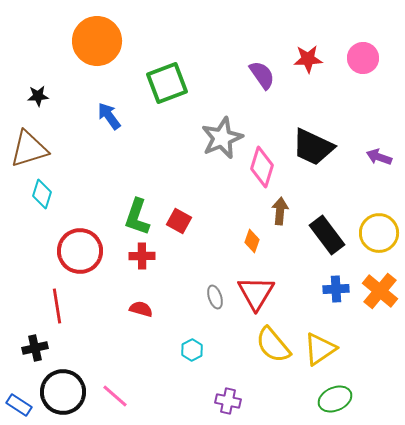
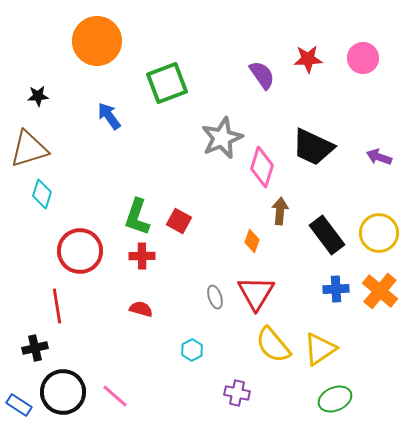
purple cross: moved 9 px right, 8 px up
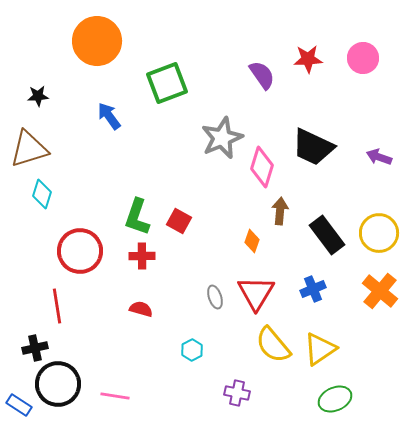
blue cross: moved 23 px left; rotated 20 degrees counterclockwise
black circle: moved 5 px left, 8 px up
pink line: rotated 32 degrees counterclockwise
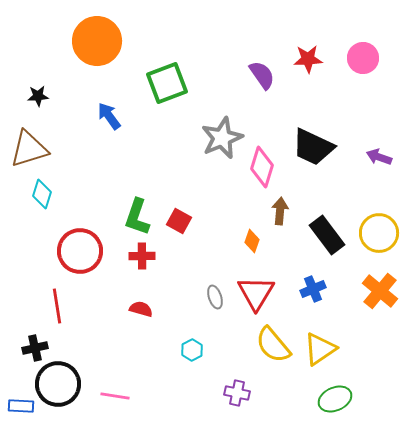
blue rectangle: moved 2 px right, 1 px down; rotated 30 degrees counterclockwise
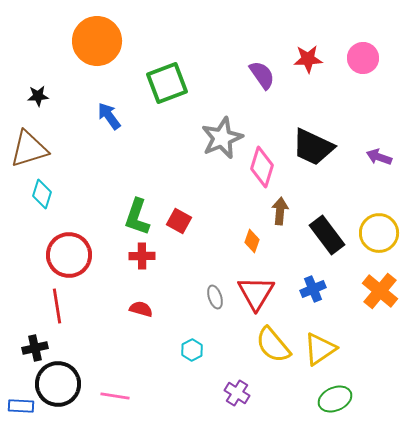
red circle: moved 11 px left, 4 px down
purple cross: rotated 20 degrees clockwise
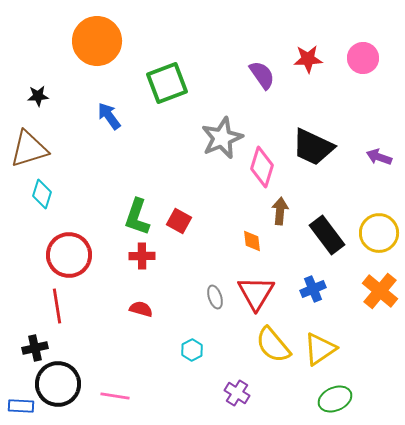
orange diamond: rotated 25 degrees counterclockwise
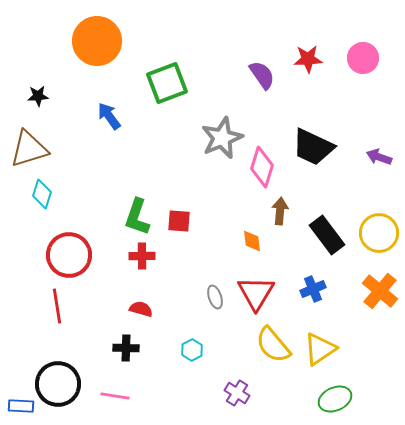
red square: rotated 25 degrees counterclockwise
black cross: moved 91 px right; rotated 15 degrees clockwise
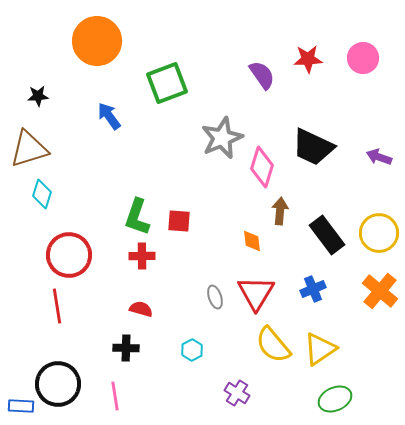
pink line: rotated 72 degrees clockwise
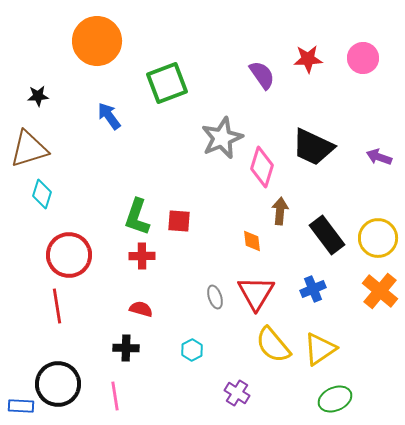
yellow circle: moved 1 px left, 5 px down
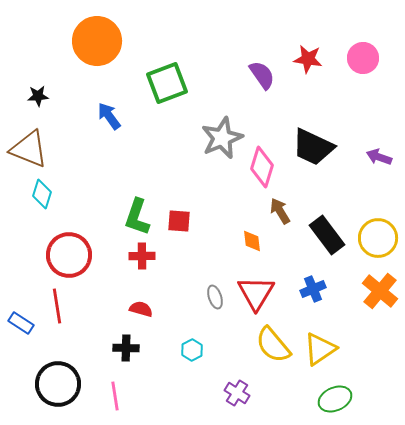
red star: rotated 12 degrees clockwise
brown triangle: rotated 39 degrees clockwise
brown arrow: rotated 36 degrees counterclockwise
blue rectangle: moved 83 px up; rotated 30 degrees clockwise
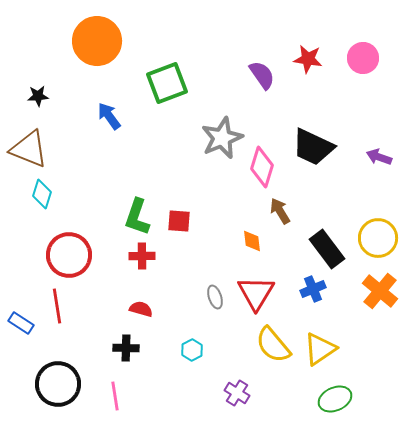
black rectangle: moved 14 px down
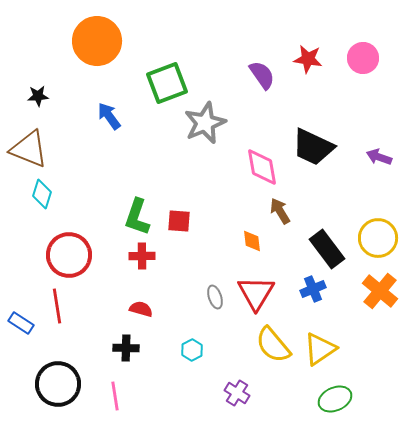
gray star: moved 17 px left, 15 px up
pink diamond: rotated 27 degrees counterclockwise
